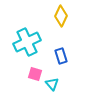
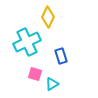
yellow diamond: moved 13 px left, 1 px down
cyan triangle: rotated 40 degrees clockwise
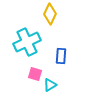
yellow diamond: moved 2 px right, 3 px up
blue rectangle: rotated 21 degrees clockwise
cyan triangle: moved 2 px left, 1 px down
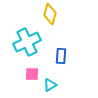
yellow diamond: rotated 10 degrees counterclockwise
pink square: moved 3 px left; rotated 16 degrees counterclockwise
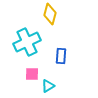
cyan triangle: moved 2 px left, 1 px down
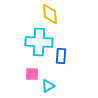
yellow diamond: rotated 20 degrees counterclockwise
cyan cross: moved 12 px right; rotated 28 degrees clockwise
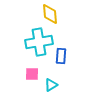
cyan cross: rotated 12 degrees counterclockwise
cyan triangle: moved 3 px right, 1 px up
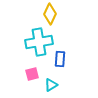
yellow diamond: rotated 30 degrees clockwise
blue rectangle: moved 1 px left, 3 px down
pink square: rotated 16 degrees counterclockwise
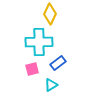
cyan cross: rotated 8 degrees clockwise
blue rectangle: moved 2 px left, 4 px down; rotated 49 degrees clockwise
pink square: moved 5 px up
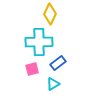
cyan triangle: moved 2 px right, 1 px up
